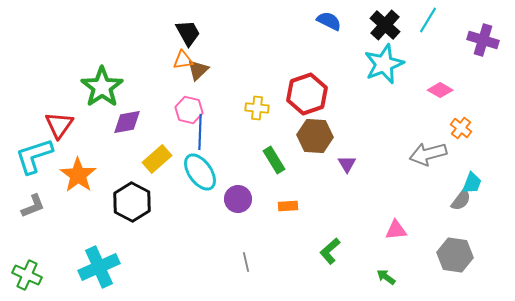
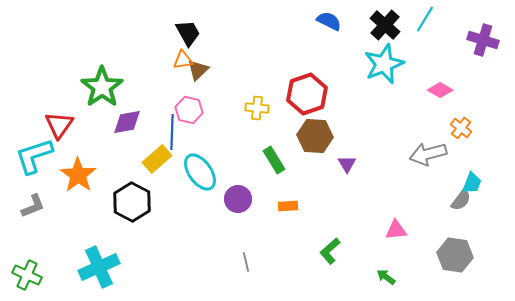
cyan line: moved 3 px left, 1 px up
blue line: moved 28 px left
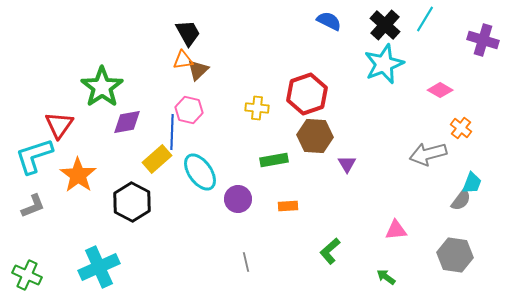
green rectangle: rotated 68 degrees counterclockwise
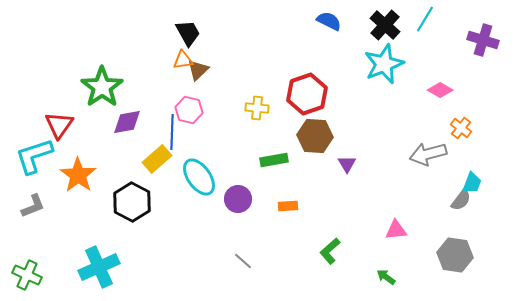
cyan ellipse: moved 1 px left, 5 px down
gray line: moved 3 px left, 1 px up; rotated 36 degrees counterclockwise
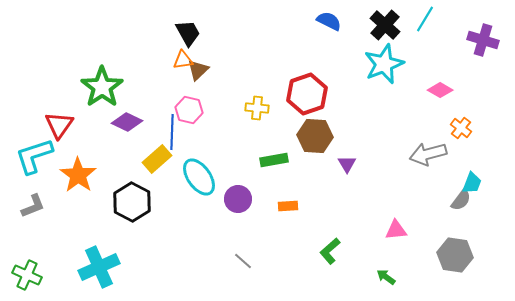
purple diamond: rotated 36 degrees clockwise
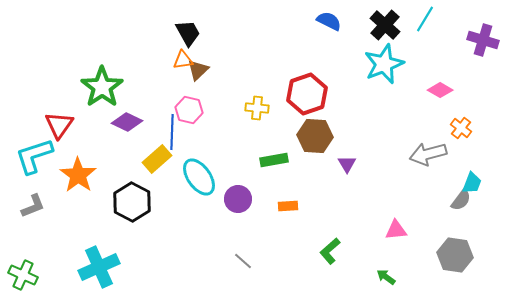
green cross: moved 4 px left
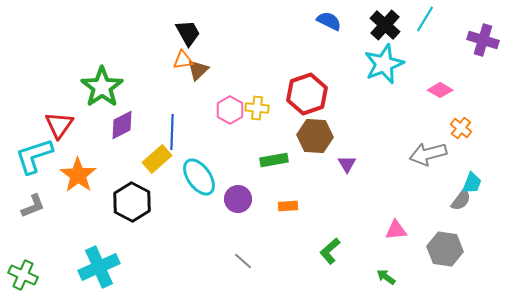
pink hexagon: moved 41 px right; rotated 16 degrees clockwise
purple diamond: moved 5 px left, 3 px down; rotated 52 degrees counterclockwise
gray hexagon: moved 10 px left, 6 px up
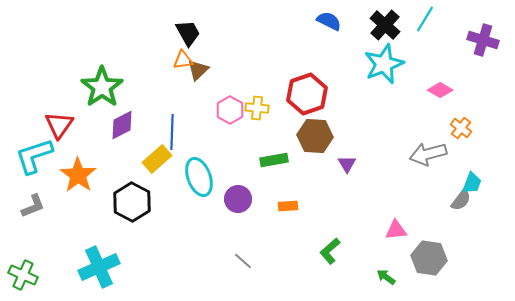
cyan ellipse: rotated 15 degrees clockwise
gray hexagon: moved 16 px left, 9 px down
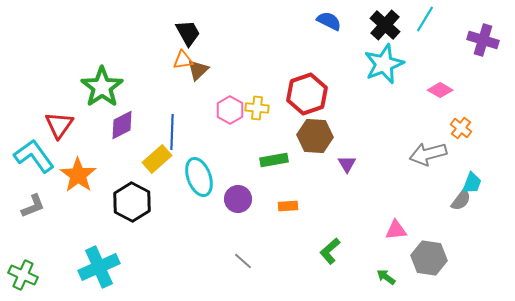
cyan L-shape: rotated 72 degrees clockwise
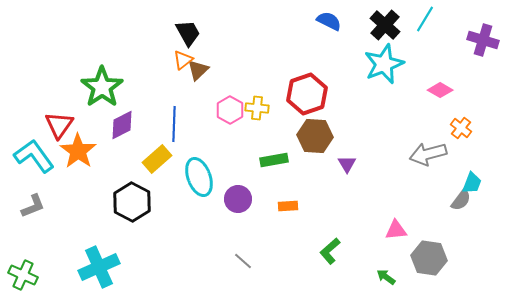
orange triangle: rotated 30 degrees counterclockwise
blue line: moved 2 px right, 8 px up
orange star: moved 24 px up
